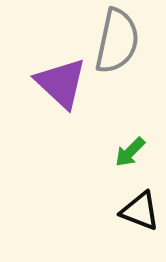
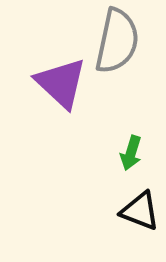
green arrow: moved 1 px right, 1 px down; rotated 28 degrees counterclockwise
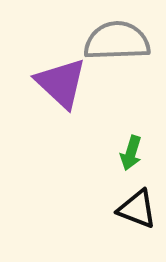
gray semicircle: rotated 104 degrees counterclockwise
black triangle: moved 3 px left, 2 px up
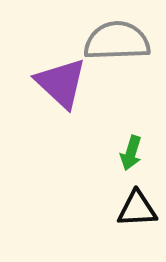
black triangle: rotated 24 degrees counterclockwise
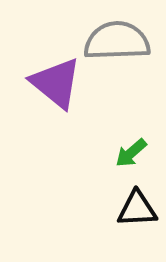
purple triangle: moved 5 px left; rotated 4 degrees counterclockwise
green arrow: rotated 32 degrees clockwise
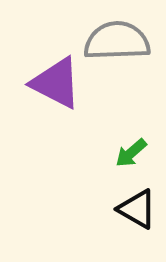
purple triangle: rotated 12 degrees counterclockwise
black triangle: rotated 33 degrees clockwise
